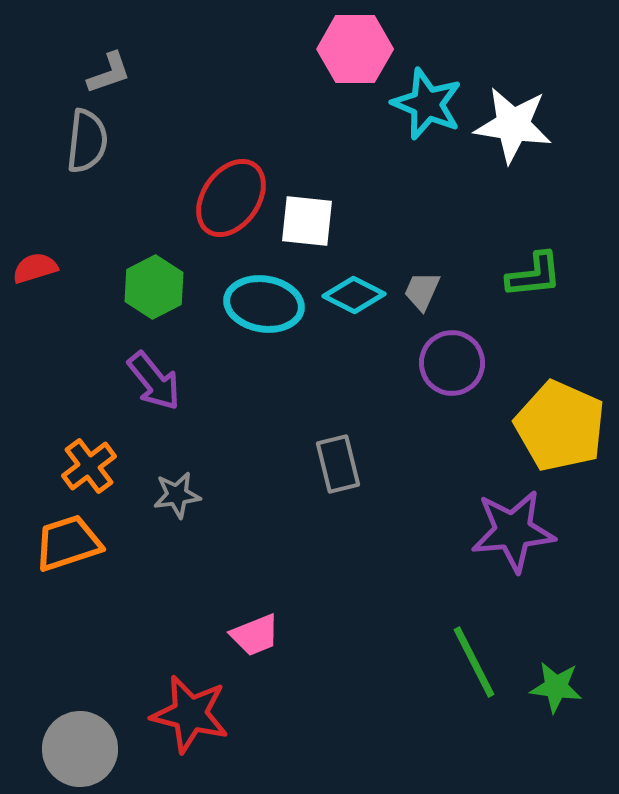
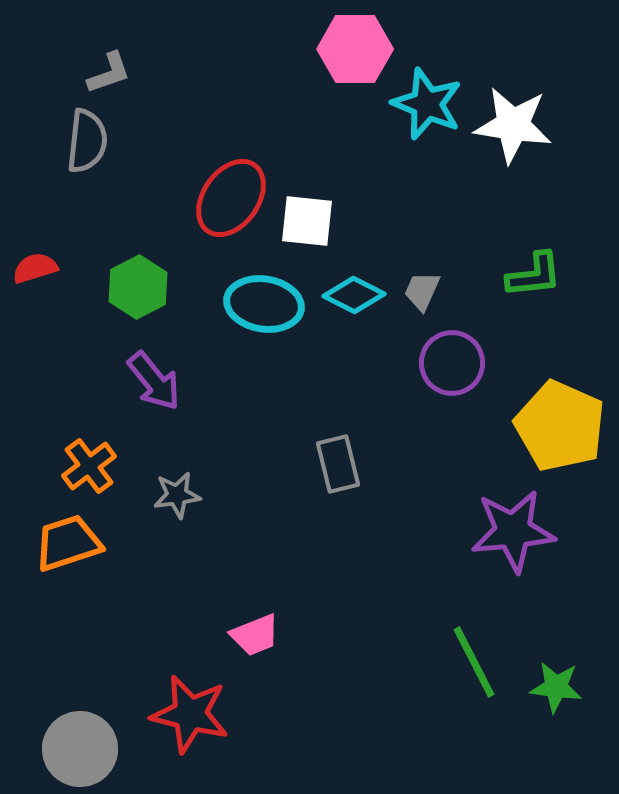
green hexagon: moved 16 px left
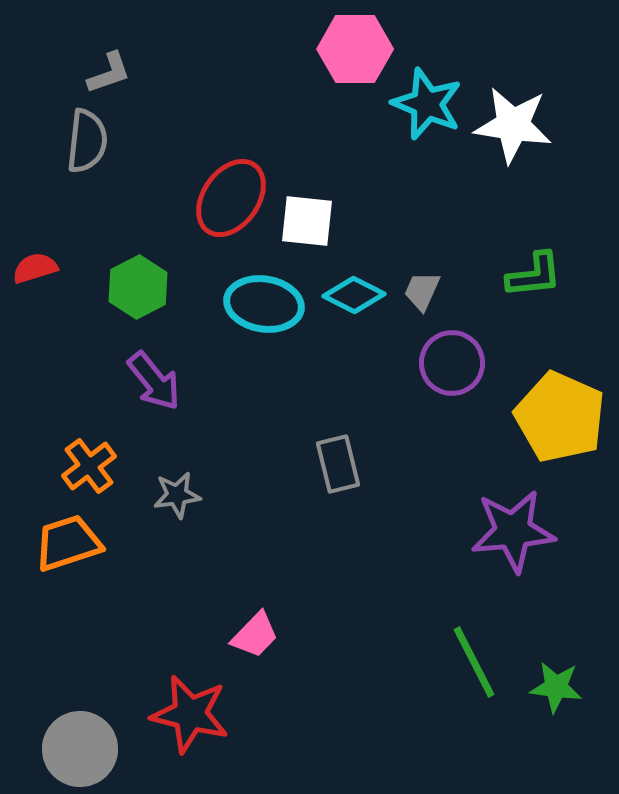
yellow pentagon: moved 9 px up
pink trapezoid: rotated 24 degrees counterclockwise
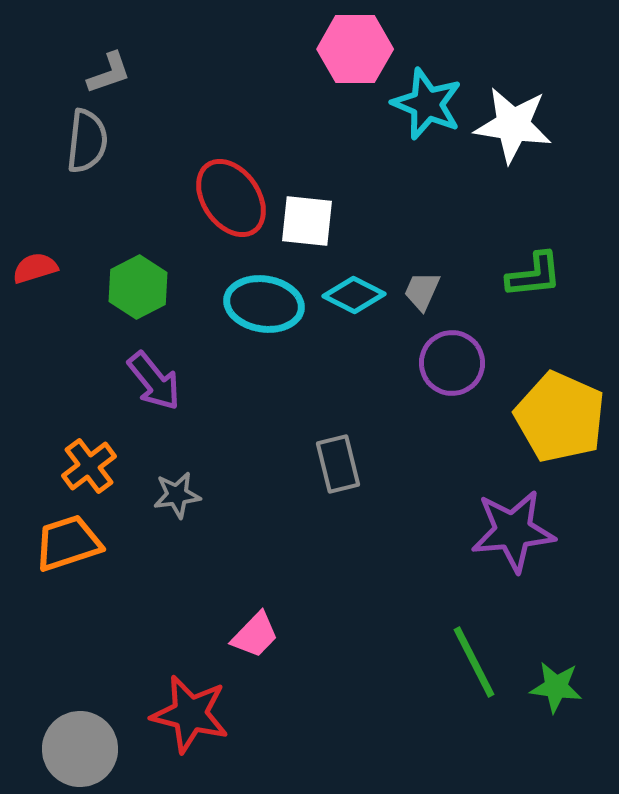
red ellipse: rotated 70 degrees counterclockwise
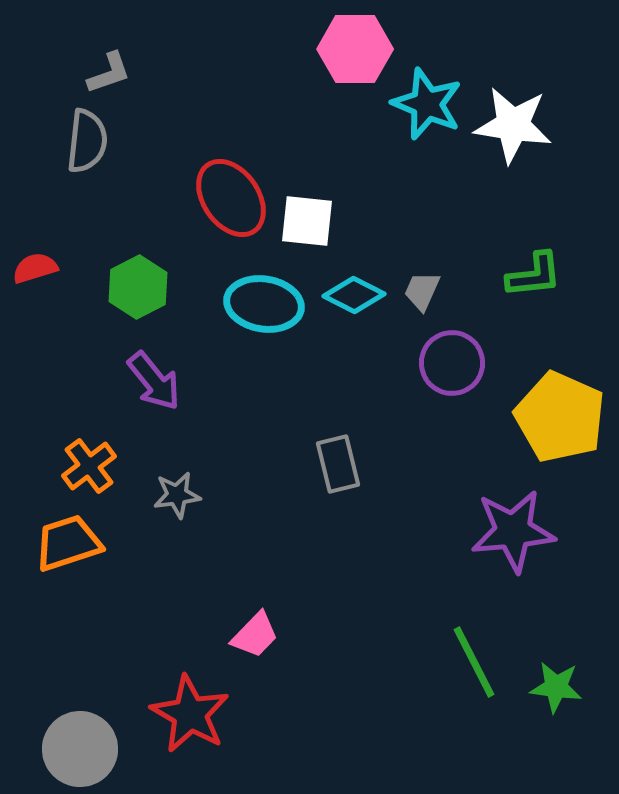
red star: rotated 16 degrees clockwise
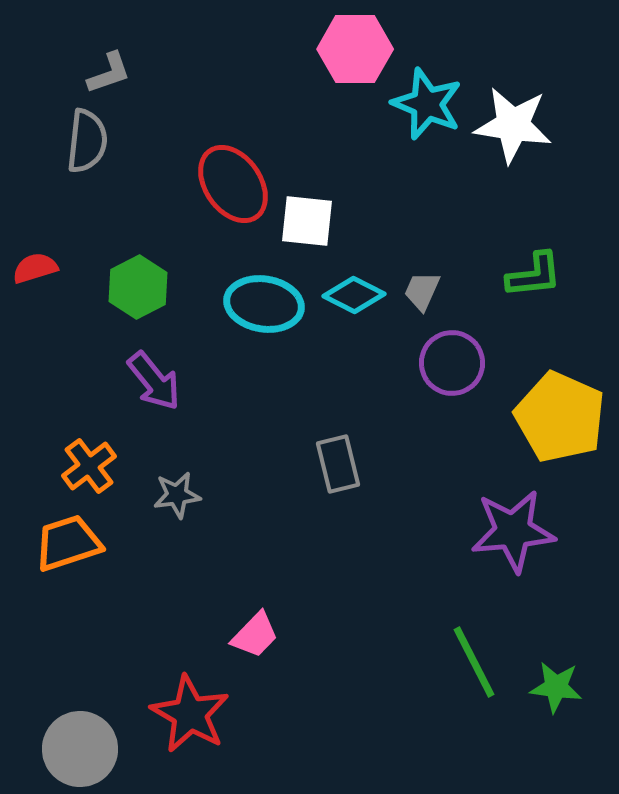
red ellipse: moved 2 px right, 14 px up
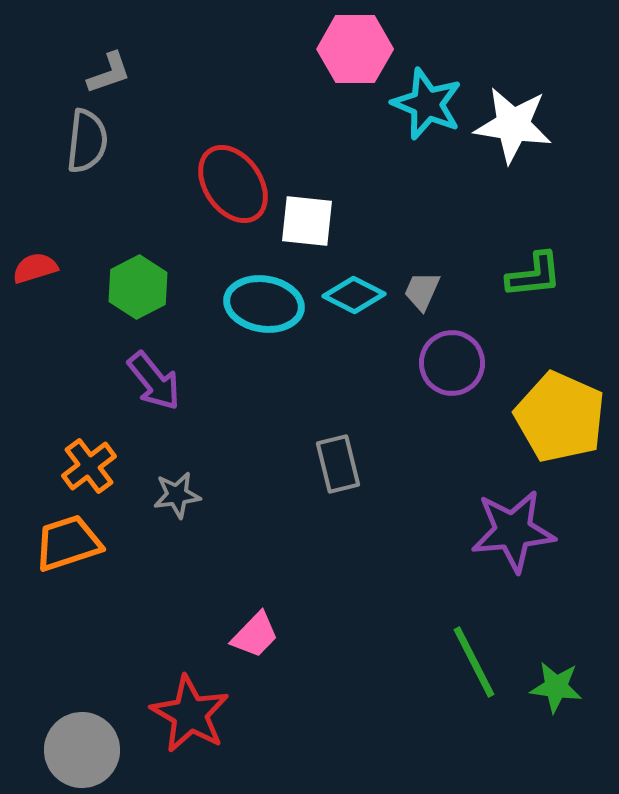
gray circle: moved 2 px right, 1 px down
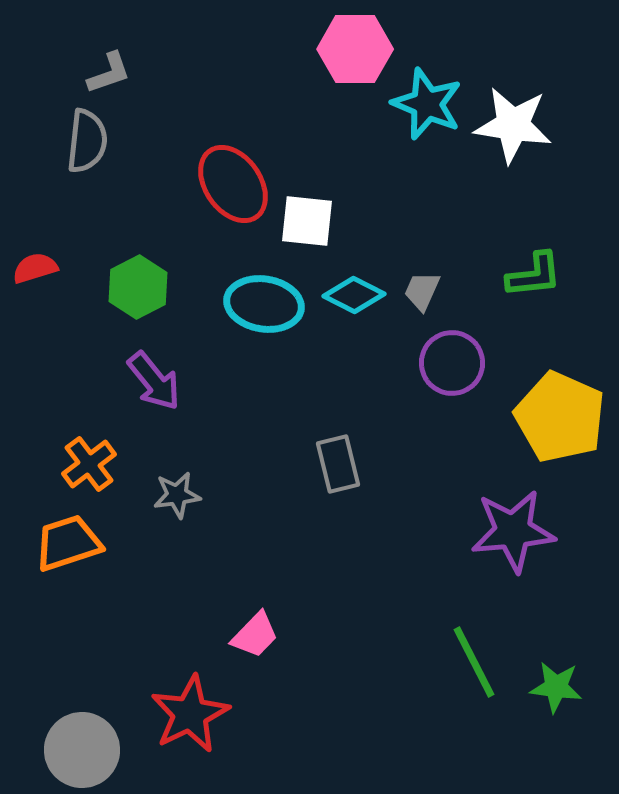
orange cross: moved 2 px up
red star: rotated 16 degrees clockwise
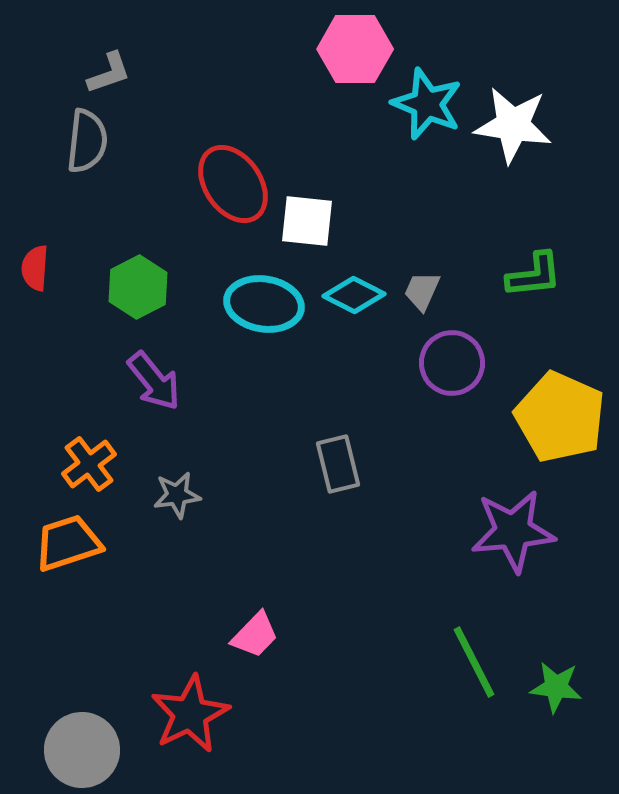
red semicircle: rotated 69 degrees counterclockwise
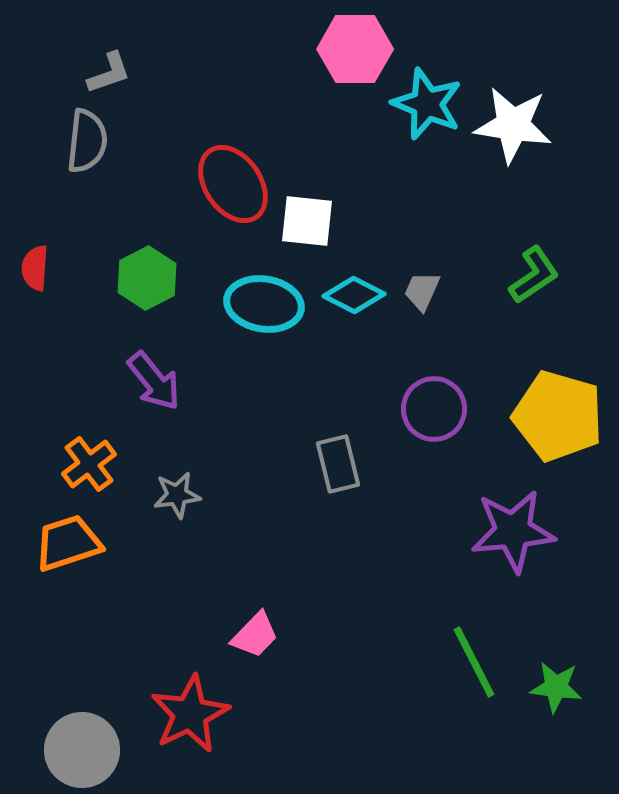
green L-shape: rotated 28 degrees counterclockwise
green hexagon: moved 9 px right, 9 px up
purple circle: moved 18 px left, 46 px down
yellow pentagon: moved 2 px left, 1 px up; rotated 8 degrees counterclockwise
